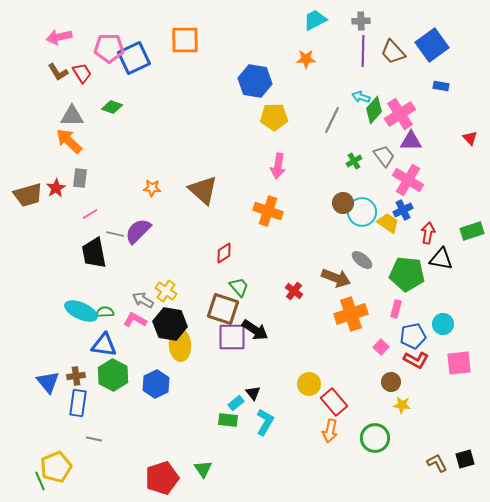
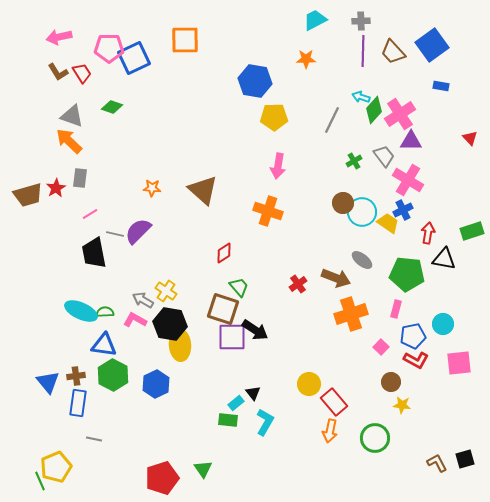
gray triangle at (72, 116): rotated 20 degrees clockwise
black triangle at (441, 259): moved 3 px right
red cross at (294, 291): moved 4 px right, 7 px up; rotated 18 degrees clockwise
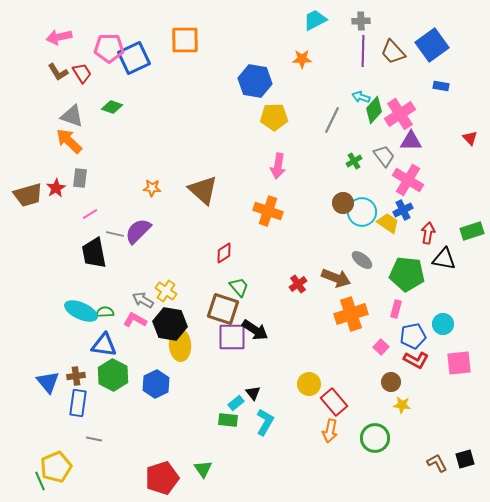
orange star at (306, 59): moved 4 px left
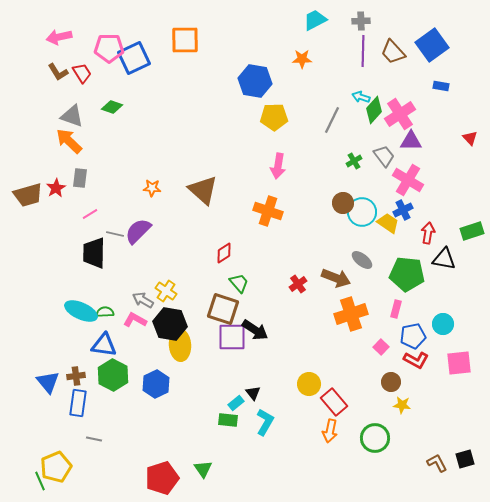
black trapezoid at (94, 253): rotated 12 degrees clockwise
green trapezoid at (239, 287): moved 4 px up
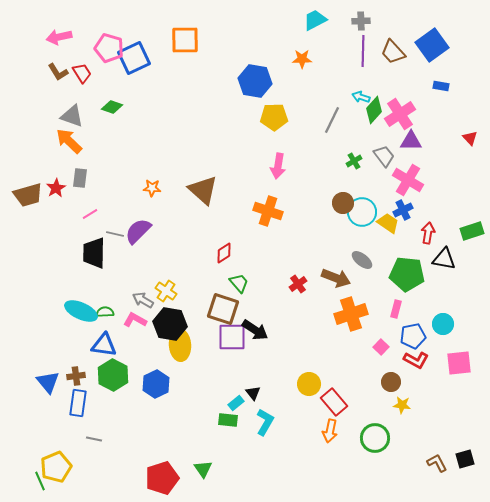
pink pentagon at (109, 48): rotated 16 degrees clockwise
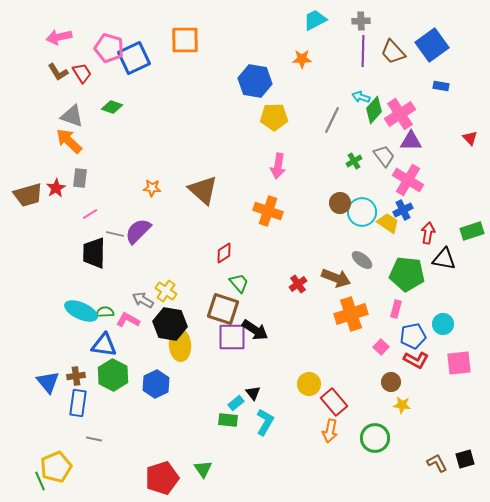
brown circle at (343, 203): moved 3 px left
pink L-shape at (135, 320): moved 7 px left
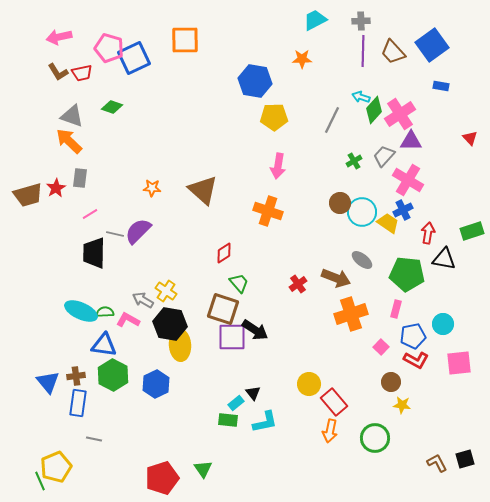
red trapezoid at (82, 73): rotated 110 degrees clockwise
gray trapezoid at (384, 156): rotated 100 degrees counterclockwise
cyan L-shape at (265, 422): rotated 48 degrees clockwise
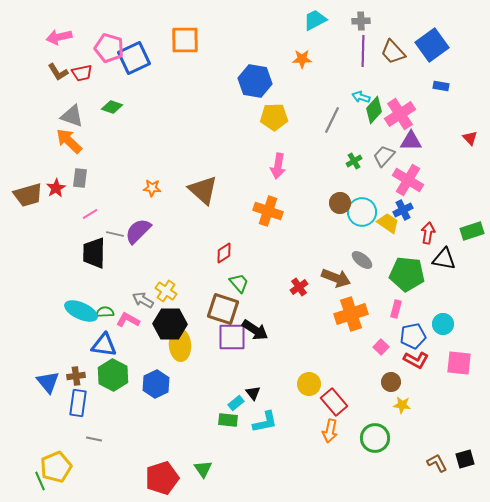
red cross at (298, 284): moved 1 px right, 3 px down
black hexagon at (170, 324): rotated 8 degrees counterclockwise
pink square at (459, 363): rotated 12 degrees clockwise
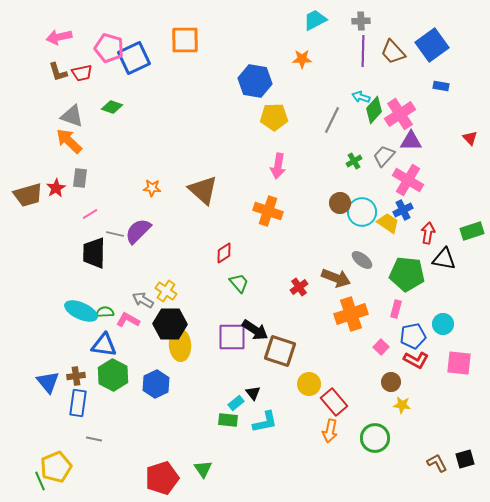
brown L-shape at (58, 72): rotated 15 degrees clockwise
brown square at (223, 309): moved 57 px right, 42 px down
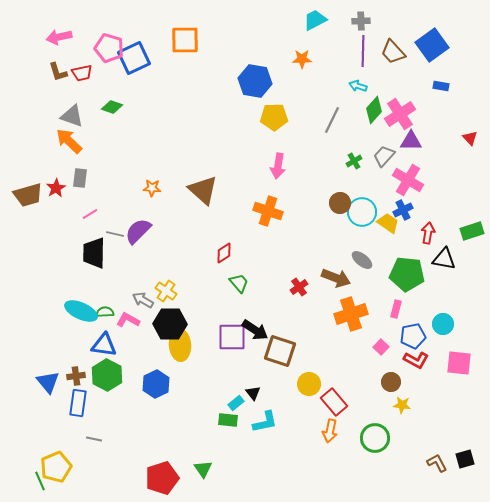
cyan arrow at (361, 97): moved 3 px left, 11 px up
green hexagon at (113, 375): moved 6 px left
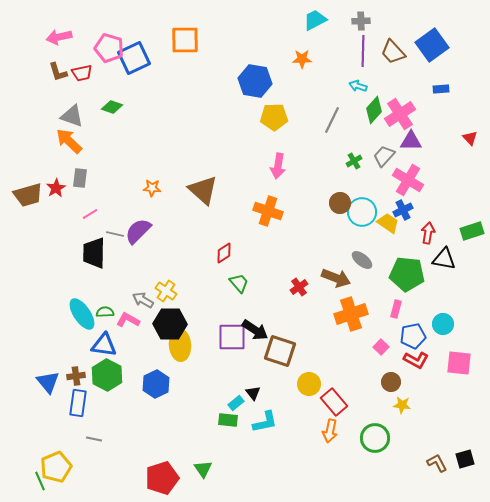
blue rectangle at (441, 86): moved 3 px down; rotated 14 degrees counterclockwise
cyan ellipse at (81, 311): moved 1 px right, 3 px down; rotated 32 degrees clockwise
